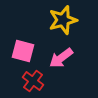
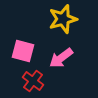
yellow star: moved 1 px up
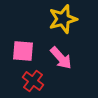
pink square: rotated 10 degrees counterclockwise
pink arrow: rotated 95 degrees counterclockwise
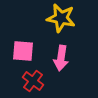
yellow star: moved 2 px left, 1 px up; rotated 28 degrees clockwise
pink arrow: rotated 50 degrees clockwise
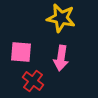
pink square: moved 2 px left, 1 px down
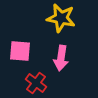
pink square: moved 1 px left, 1 px up
red cross: moved 3 px right, 2 px down
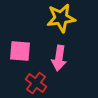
yellow star: rotated 20 degrees counterclockwise
pink arrow: moved 2 px left
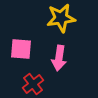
pink square: moved 1 px right, 2 px up
red cross: moved 3 px left, 1 px down; rotated 15 degrees clockwise
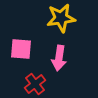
red cross: moved 2 px right
